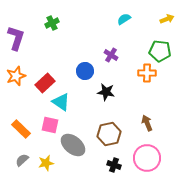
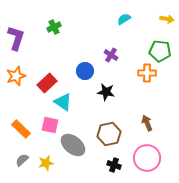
yellow arrow: rotated 32 degrees clockwise
green cross: moved 2 px right, 4 px down
red rectangle: moved 2 px right
cyan triangle: moved 2 px right
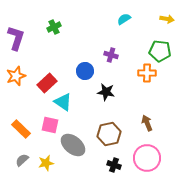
purple cross: rotated 16 degrees counterclockwise
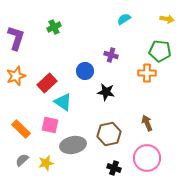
gray ellipse: rotated 50 degrees counterclockwise
black cross: moved 3 px down
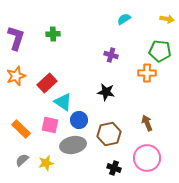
green cross: moved 1 px left, 7 px down; rotated 24 degrees clockwise
blue circle: moved 6 px left, 49 px down
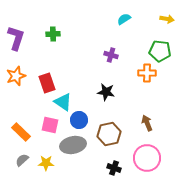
red rectangle: rotated 66 degrees counterclockwise
orange rectangle: moved 3 px down
yellow star: rotated 14 degrees clockwise
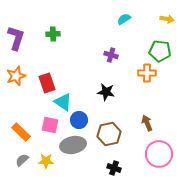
pink circle: moved 12 px right, 4 px up
yellow star: moved 2 px up
